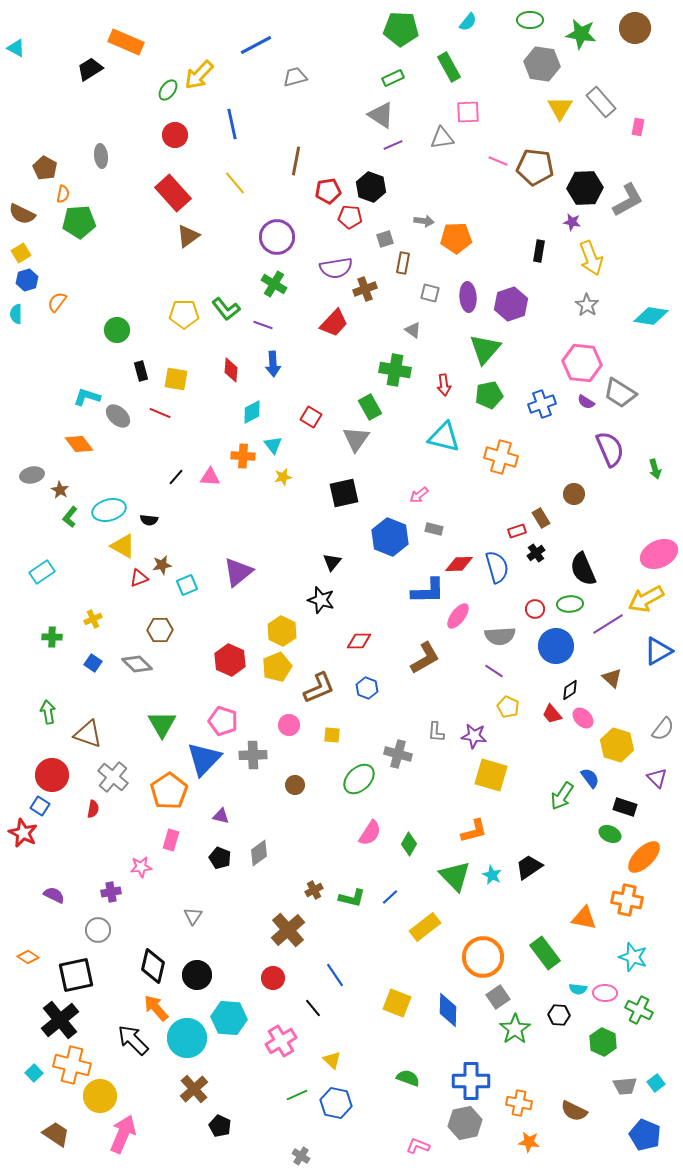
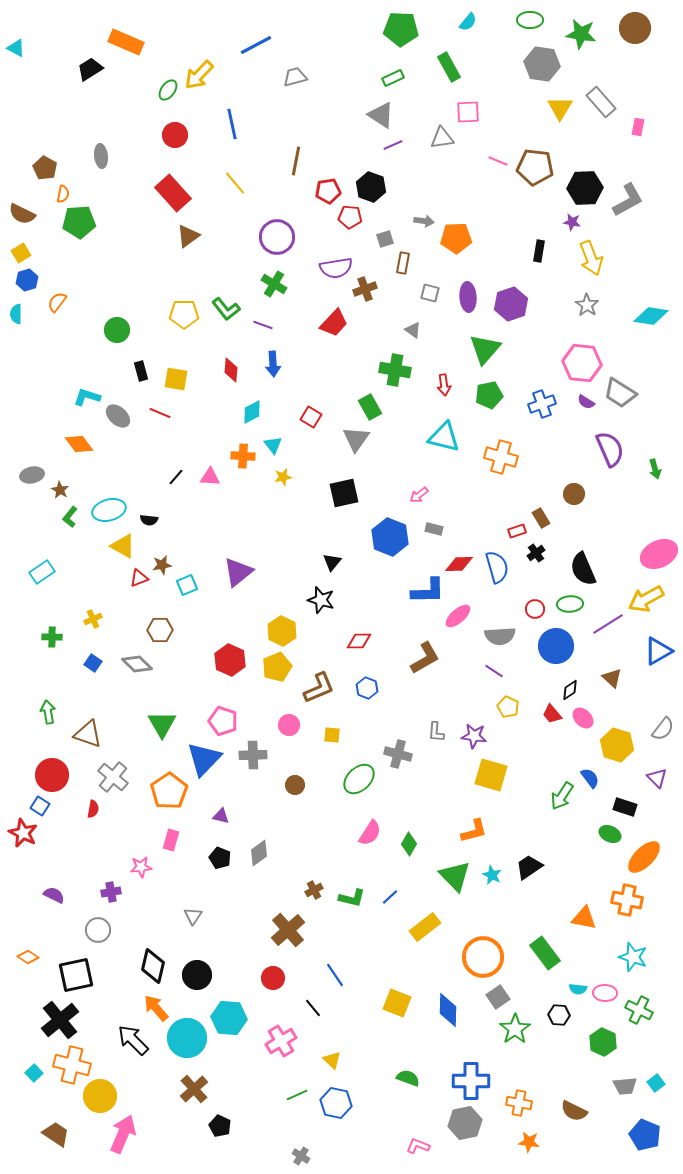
pink ellipse at (458, 616): rotated 12 degrees clockwise
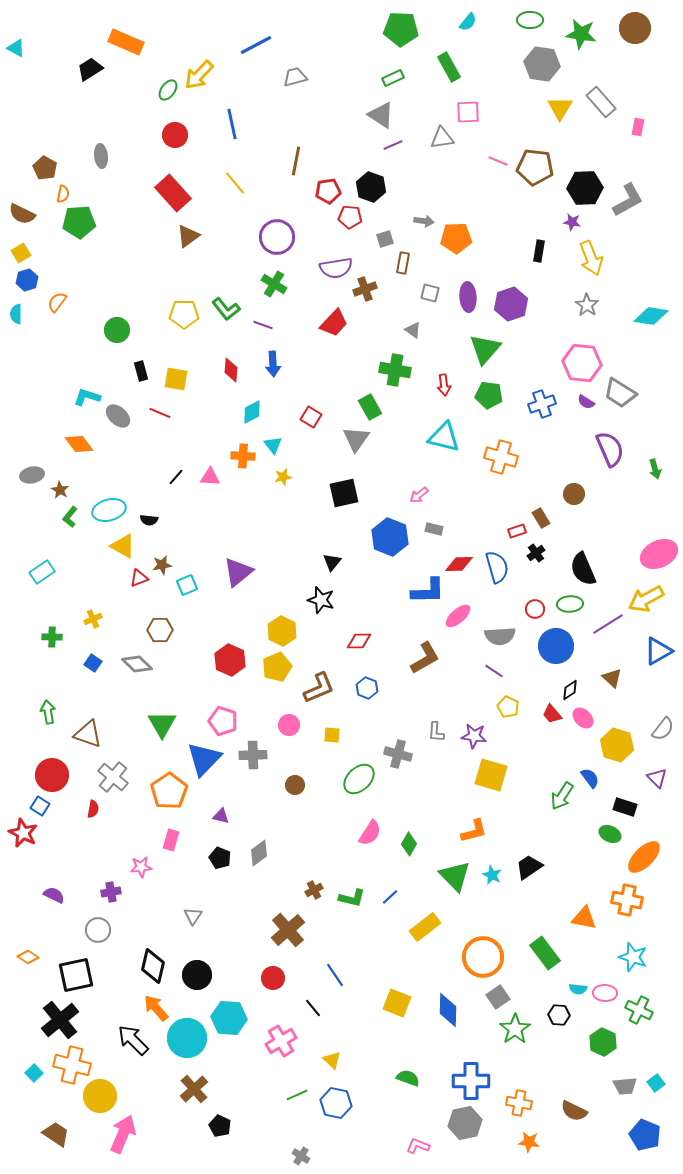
green pentagon at (489, 395): rotated 20 degrees clockwise
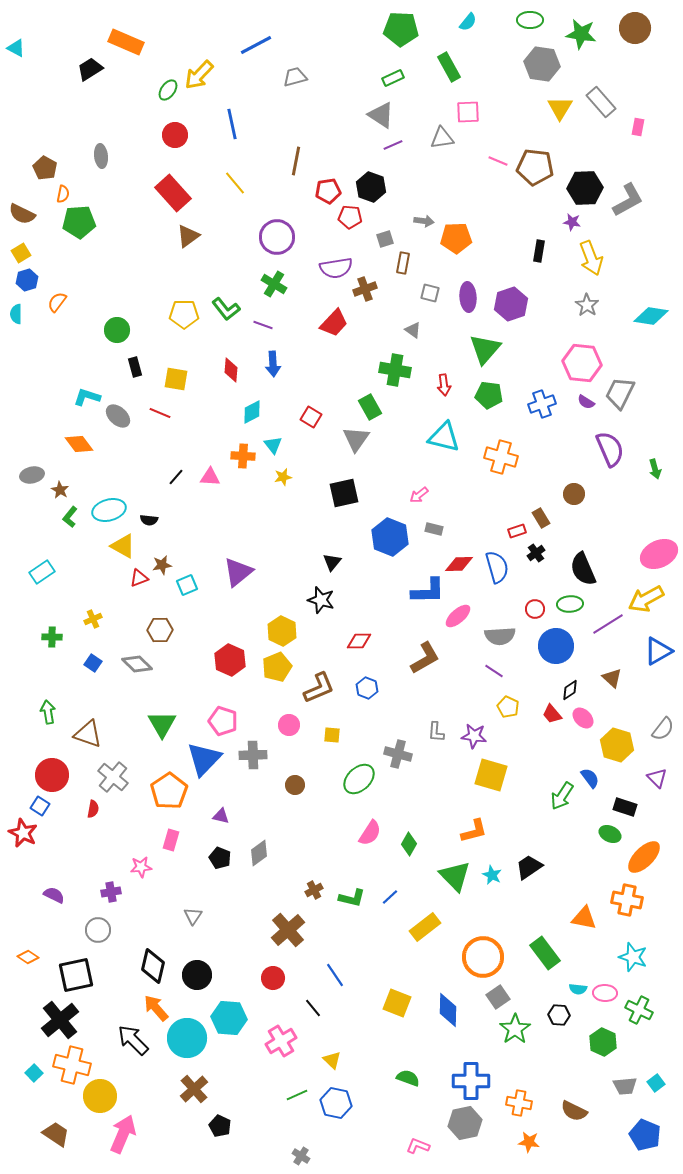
black rectangle at (141, 371): moved 6 px left, 4 px up
gray trapezoid at (620, 393): rotated 84 degrees clockwise
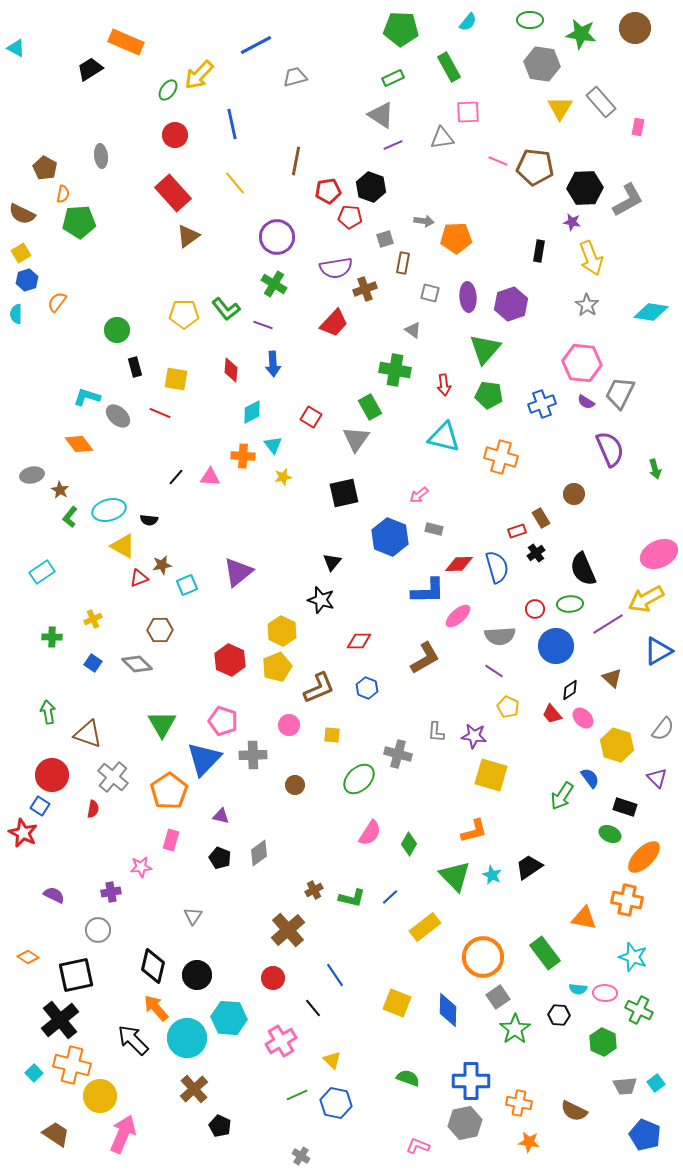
cyan diamond at (651, 316): moved 4 px up
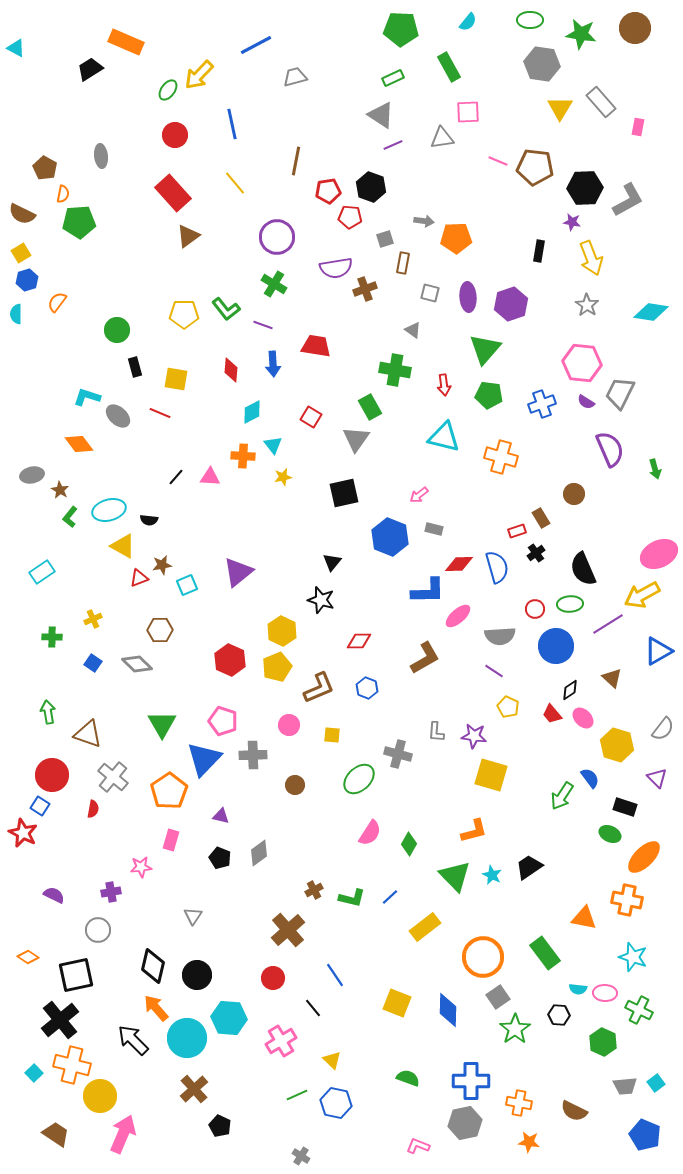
red trapezoid at (334, 323): moved 18 px left, 23 px down; rotated 124 degrees counterclockwise
yellow arrow at (646, 599): moved 4 px left, 4 px up
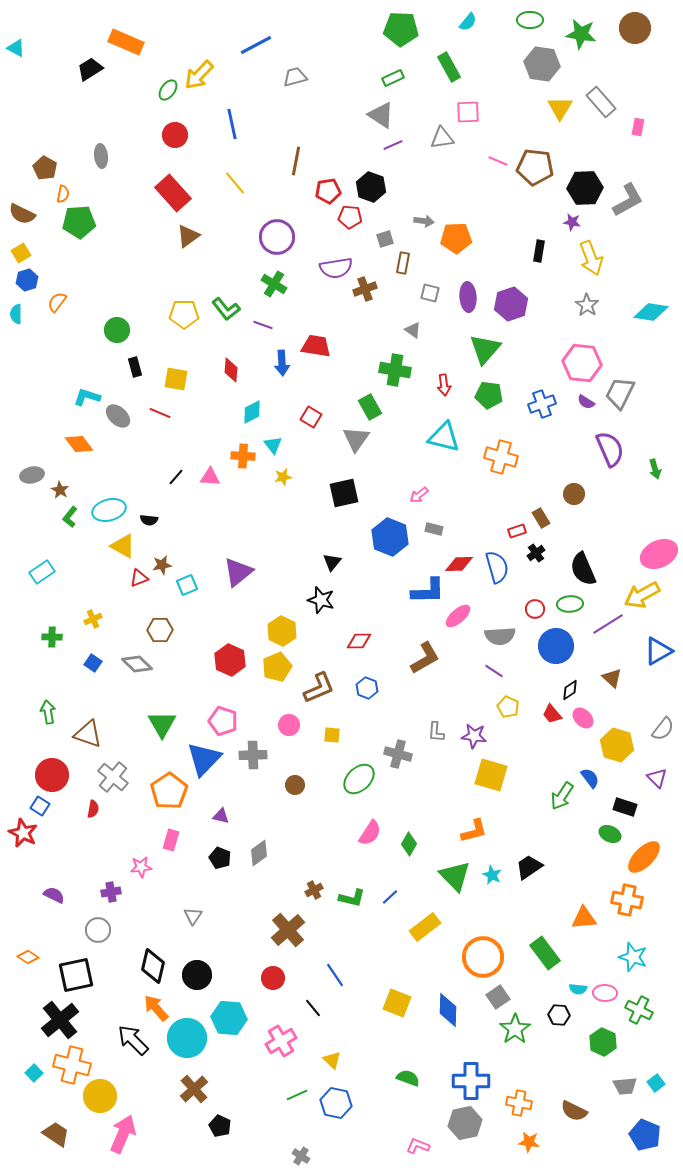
blue arrow at (273, 364): moved 9 px right, 1 px up
orange triangle at (584, 918): rotated 16 degrees counterclockwise
